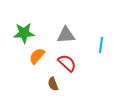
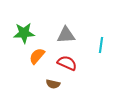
red semicircle: rotated 18 degrees counterclockwise
brown semicircle: rotated 56 degrees counterclockwise
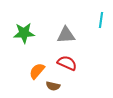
cyan line: moved 25 px up
orange semicircle: moved 15 px down
brown semicircle: moved 2 px down
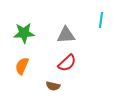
red semicircle: rotated 114 degrees clockwise
orange semicircle: moved 15 px left, 5 px up; rotated 18 degrees counterclockwise
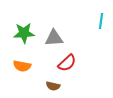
cyan line: moved 1 px down
gray triangle: moved 12 px left, 3 px down
orange semicircle: rotated 102 degrees counterclockwise
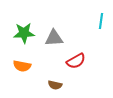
red semicircle: moved 9 px right, 2 px up; rotated 12 degrees clockwise
brown semicircle: moved 2 px right, 1 px up
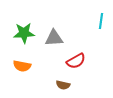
brown semicircle: moved 8 px right
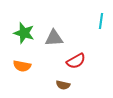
green star: rotated 20 degrees clockwise
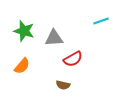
cyan line: rotated 63 degrees clockwise
green star: moved 2 px up
red semicircle: moved 3 px left, 2 px up
orange semicircle: rotated 60 degrees counterclockwise
